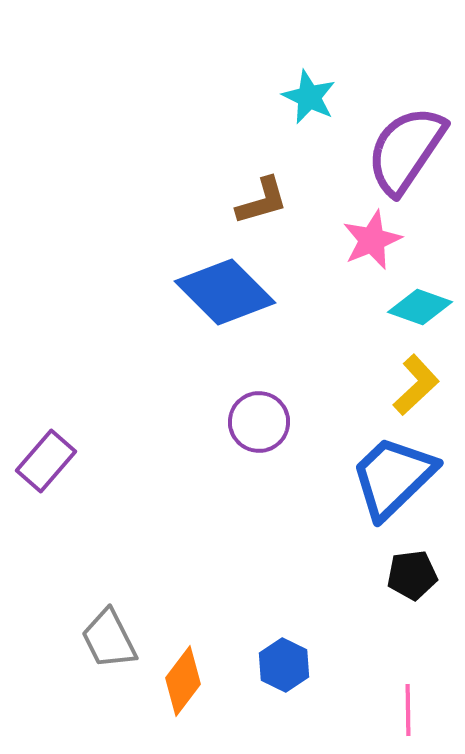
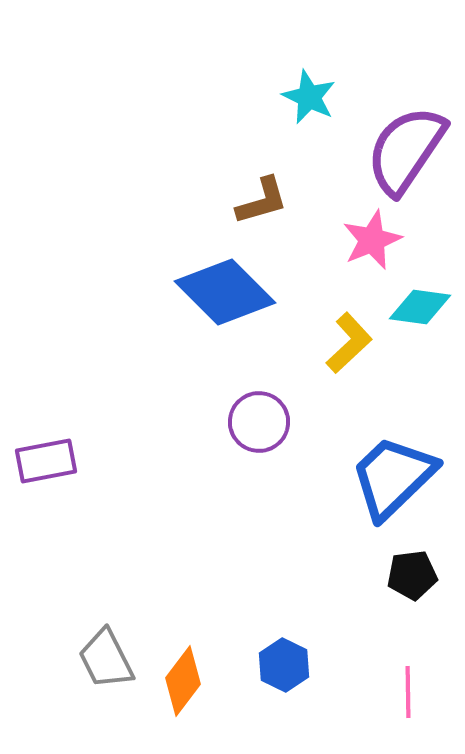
cyan diamond: rotated 12 degrees counterclockwise
yellow L-shape: moved 67 px left, 42 px up
purple rectangle: rotated 38 degrees clockwise
gray trapezoid: moved 3 px left, 20 px down
pink line: moved 18 px up
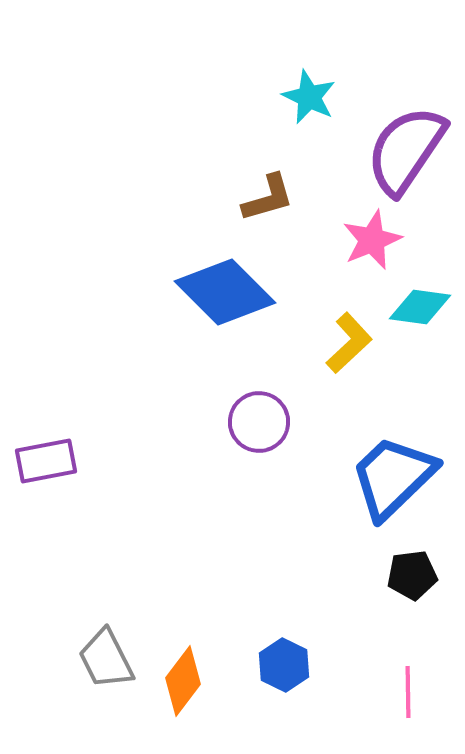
brown L-shape: moved 6 px right, 3 px up
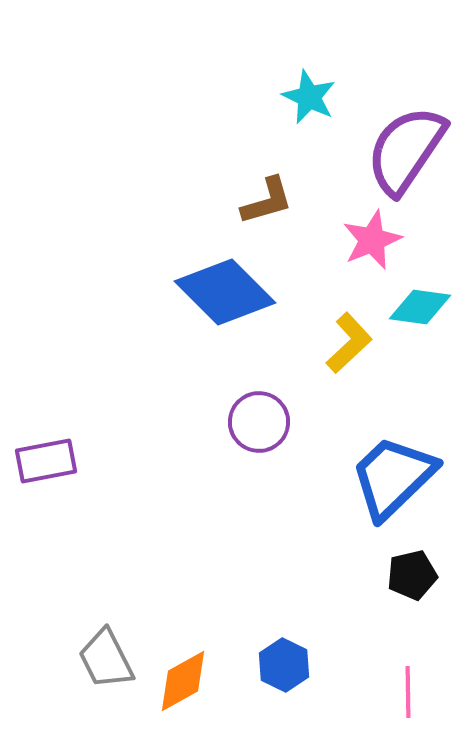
brown L-shape: moved 1 px left, 3 px down
black pentagon: rotated 6 degrees counterclockwise
orange diamond: rotated 24 degrees clockwise
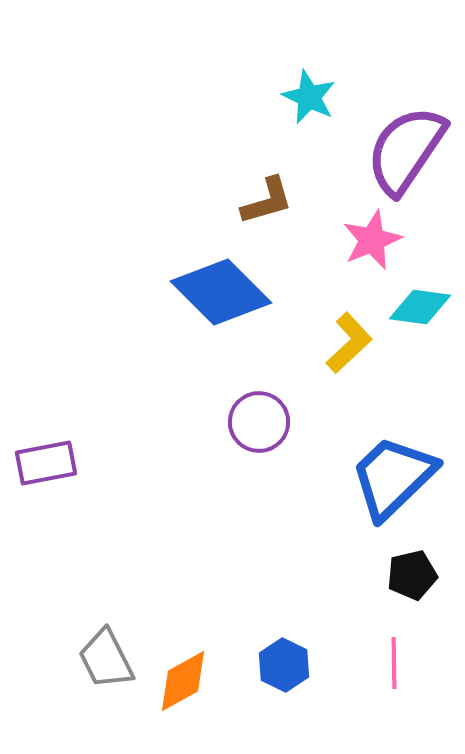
blue diamond: moved 4 px left
purple rectangle: moved 2 px down
pink line: moved 14 px left, 29 px up
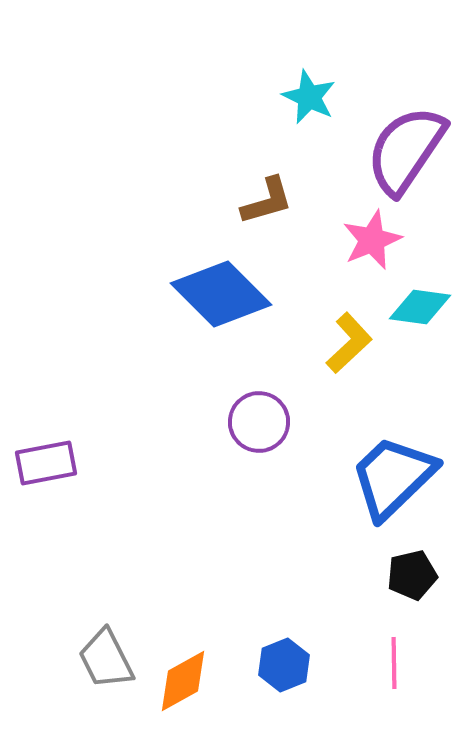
blue diamond: moved 2 px down
blue hexagon: rotated 12 degrees clockwise
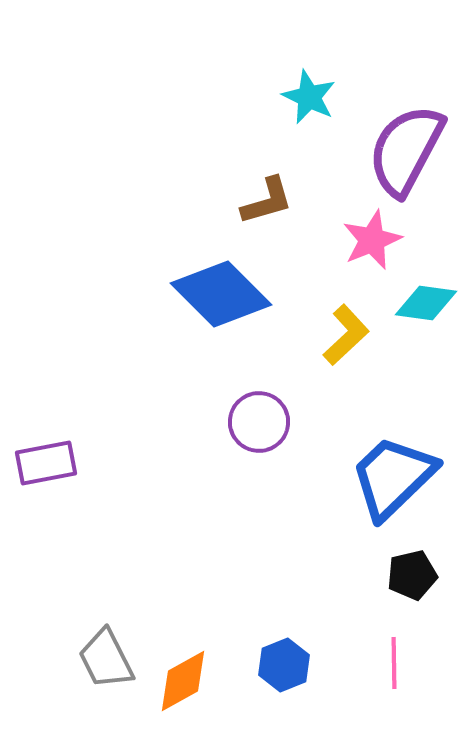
purple semicircle: rotated 6 degrees counterclockwise
cyan diamond: moved 6 px right, 4 px up
yellow L-shape: moved 3 px left, 8 px up
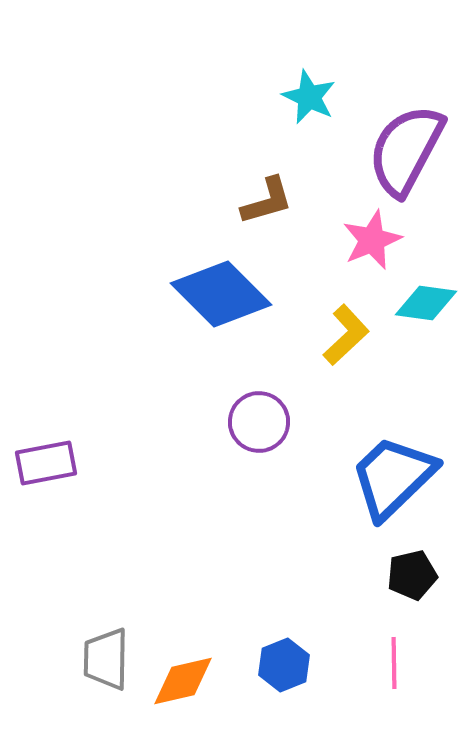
gray trapezoid: rotated 28 degrees clockwise
orange diamond: rotated 16 degrees clockwise
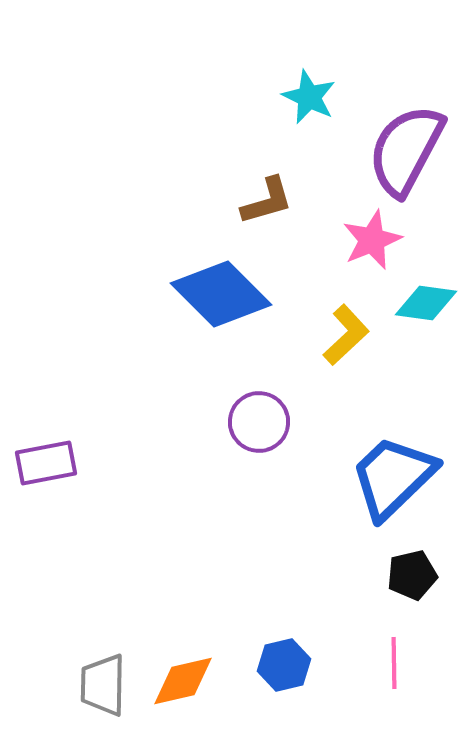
gray trapezoid: moved 3 px left, 26 px down
blue hexagon: rotated 9 degrees clockwise
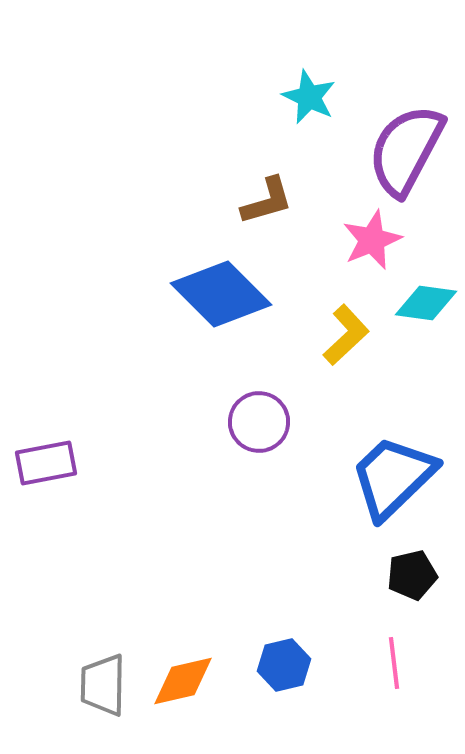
pink line: rotated 6 degrees counterclockwise
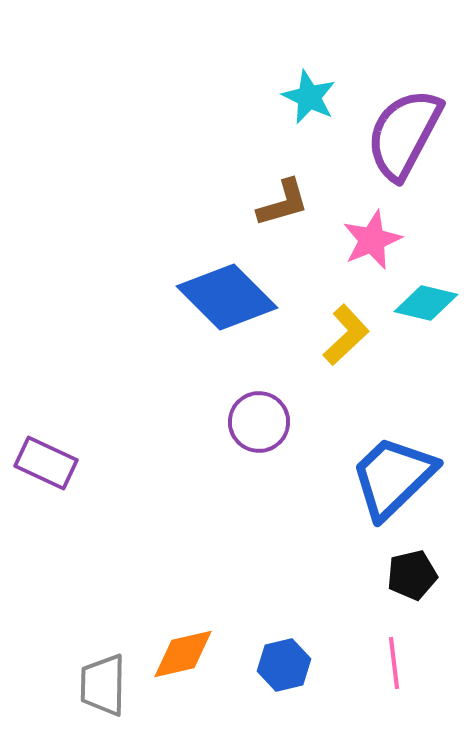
purple semicircle: moved 2 px left, 16 px up
brown L-shape: moved 16 px right, 2 px down
blue diamond: moved 6 px right, 3 px down
cyan diamond: rotated 6 degrees clockwise
purple rectangle: rotated 36 degrees clockwise
orange diamond: moved 27 px up
